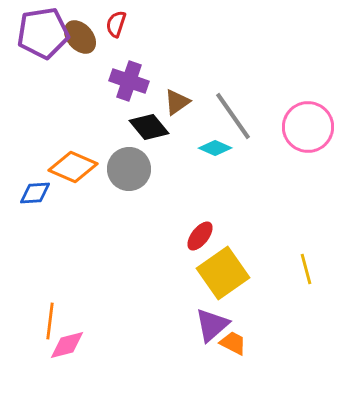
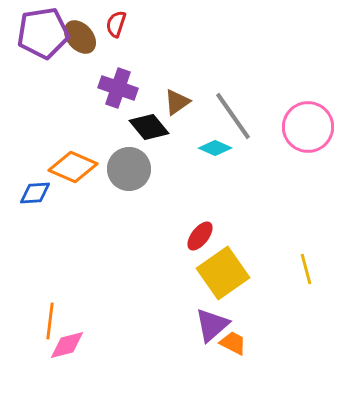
purple cross: moved 11 px left, 7 px down
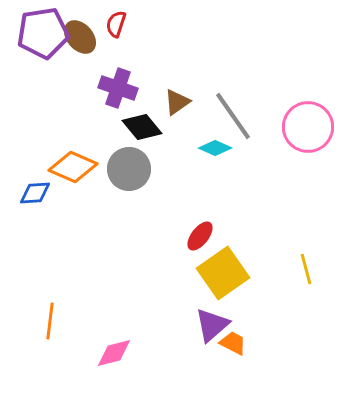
black diamond: moved 7 px left
pink diamond: moved 47 px right, 8 px down
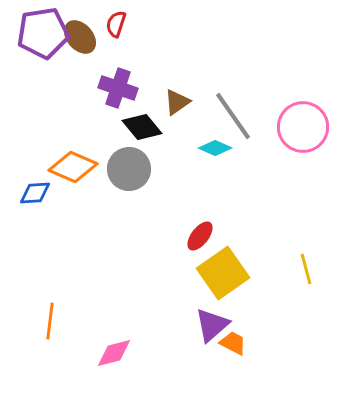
pink circle: moved 5 px left
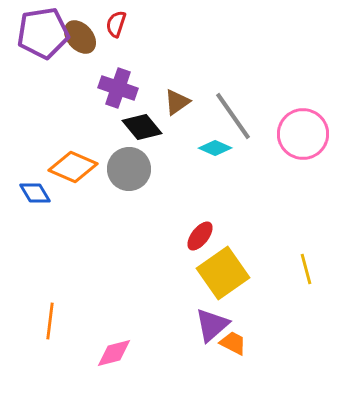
pink circle: moved 7 px down
blue diamond: rotated 64 degrees clockwise
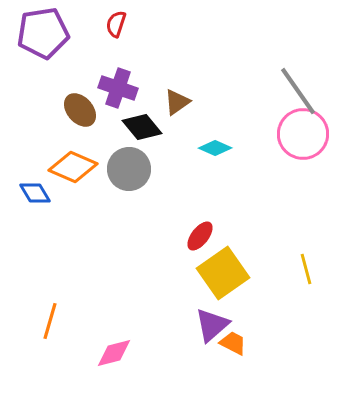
brown ellipse: moved 73 px down
gray line: moved 65 px right, 25 px up
orange line: rotated 9 degrees clockwise
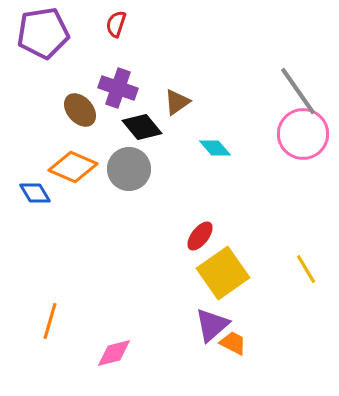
cyan diamond: rotated 24 degrees clockwise
yellow line: rotated 16 degrees counterclockwise
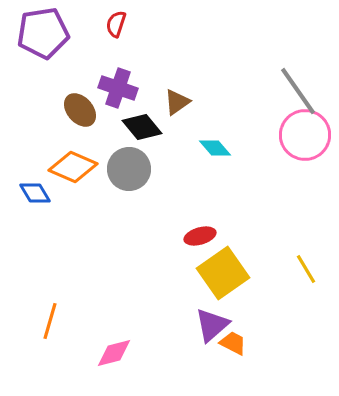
pink circle: moved 2 px right, 1 px down
red ellipse: rotated 36 degrees clockwise
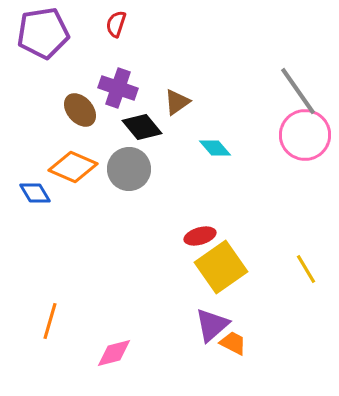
yellow square: moved 2 px left, 6 px up
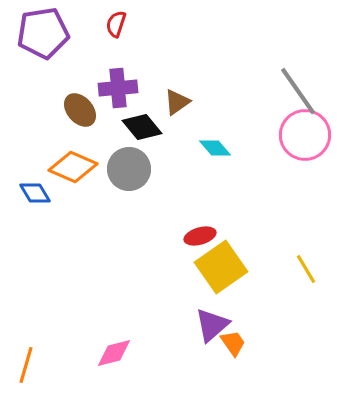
purple cross: rotated 24 degrees counterclockwise
orange line: moved 24 px left, 44 px down
orange trapezoid: rotated 28 degrees clockwise
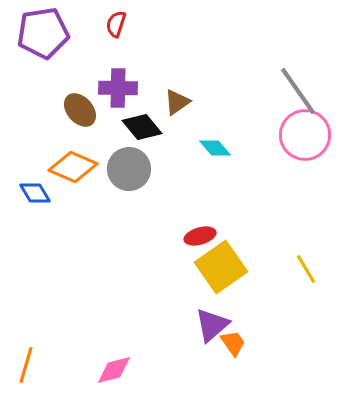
purple cross: rotated 6 degrees clockwise
pink diamond: moved 17 px down
